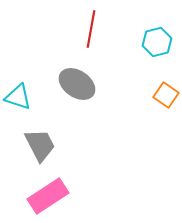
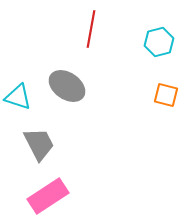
cyan hexagon: moved 2 px right
gray ellipse: moved 10 px left, 2 px down
orange square: rotated 20 degrees counterclockwise
gray trapezoid: moved 1 px left, 1 px up
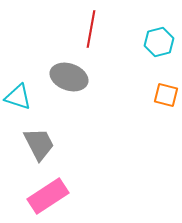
gray ellipse: moved 2 px right, 9 px up; rotated 15 degrees counterclockwise
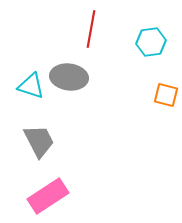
cyan hexagon: moved 8 px left; rotated 8 degrees clockwise
gray ellipse: rotated 12 degrees counterclockwise
cyan triangle: moved 13 px right, 11 px up
gray trapezoid: moved 3 px up
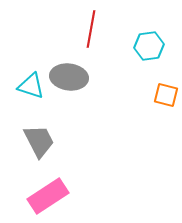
cyan hexagon: moved 2 px left, 4 px down
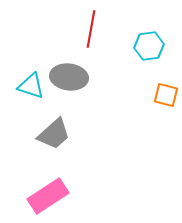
gray trapezoid: moved 15 px right, 7 px up; rotated 75 degrees clockwise
